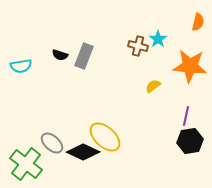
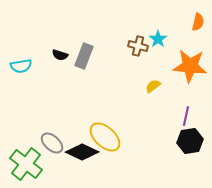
black diamond: moved 1 px left
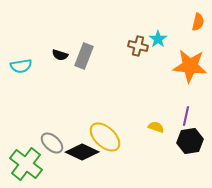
yellow semicircle: moved 3 px right, 41 px down; rotated 56 degrees clockwise
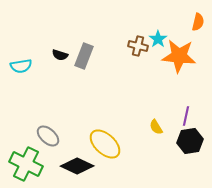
orange star: moved 11 px left, 10 px up
yellow semicircle: rotated 140 degrees counterclockwise
yellow ellipse: moved 7 px down
gray ellipse: moved 4 px left, 7 px up
black diamond: moved 5 px left, 14 px down
green cross: rotated 12 degrees counterclockwise
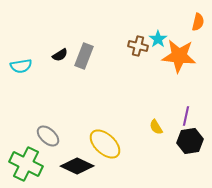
black semicircle: rotated 49 degrees counterclockwise
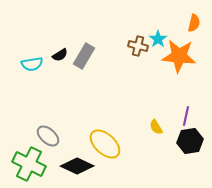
orange semicircle: moved 4 px left, 1 px down
gray rectangle: rotated 10 degrees clockwise
cyan semicircle: moved 11 px right, 2 px up
green cross: moved 3 px right
